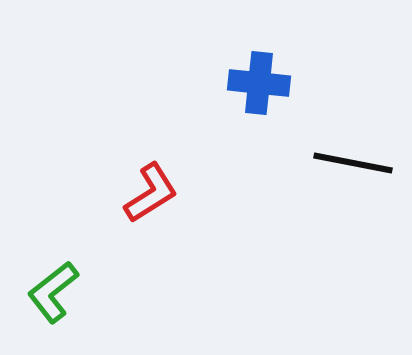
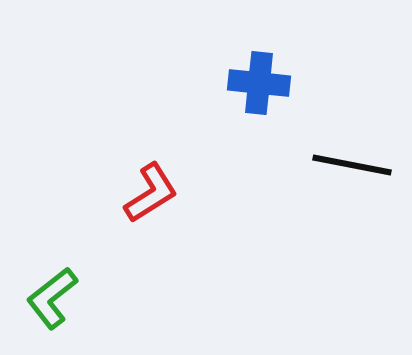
black line: moved 1 px left, 2 px down
green L-shape: moved 1 px left, 6 px down
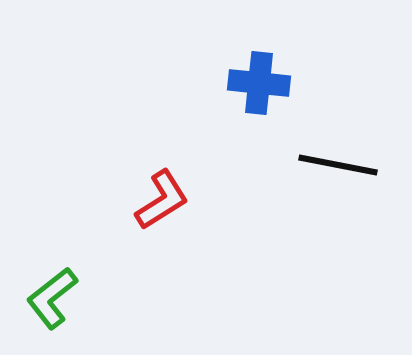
black line: moved 14 px left
red L-shape: moved 11 px right, 7 px down
